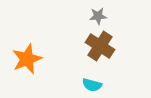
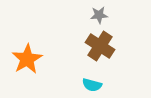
gray star: moved 1 px right, 1 px up
orange star: rotated 8 degrees counterclockwise
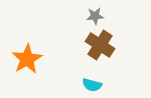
gray star: moved 4 px left, 1 px down
brown cross: moved 1 px up
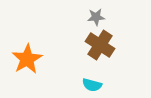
gray star: moved 1 px right, 1 px down
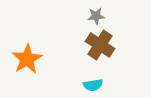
gray star: moved 1 px up
cyan semicircle: moved 1 px right; rotated 24 degrees counterclockwise
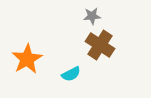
gray star: moved 4 px left
cyan semicircle: moved 22 px left, 11 px up; rotated 18 degrees counterclockwise
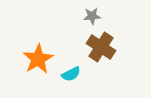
brown cross: moved 1 px right, 2 px down
orange star: moved 11 px right
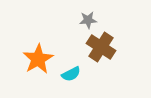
gray star: moved 4 px left, 4 px down
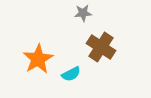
gray star: moved 5 px left, 7 px up
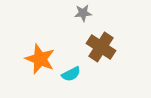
orange star: moved 2 px right; rotated 20 degrees counterclockwise
